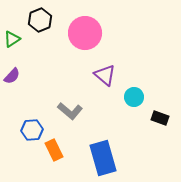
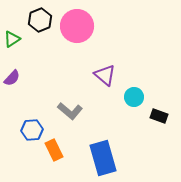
pink circle: moved 8 px left, 7 px up
purple semicircle: moved 2 px down
black rectangle: moved 1 px left, 2 px up
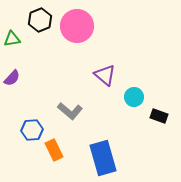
green triangle: rotated 24 degrees clockwise
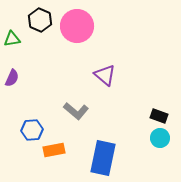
black hexagon: rotated 15 degrees counterclockwise
purple semicircle: rotated 18 degrees counterclockwise
cyan circle: moved 26 px right, 41 px down
gray L-shape: moved 6 px right
orange rectangle: rotated 75 degrees counterclockwise
blue rectangle: rotated 28 degrees clockwise
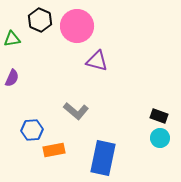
purple triangle: moved 8 px left, 14 px up; rotated 25 degrees counterclockwise
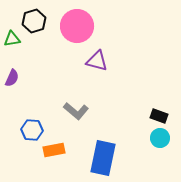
black hexagon: moved 6 px left, 1 px down; rotated 20 degrees clockwise
blue hexagon: rotated 10 degrees clockwise
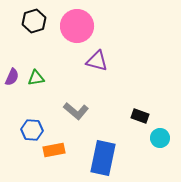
green triangle: moved 24 px right, 39 px down
purple semicircle: moved 1 px up
black rectangle: moved 19 px left
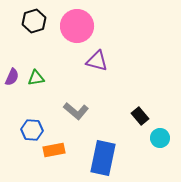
black rectangle: rotated 30 degrees clockwise
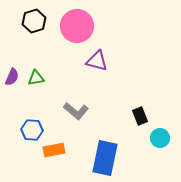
black rectangle: rotated 18 degrees clockwise
blue rectangle: moved 2 px right
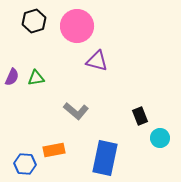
blue hexagon: moved 7 px left, 34 px down
